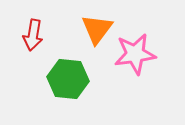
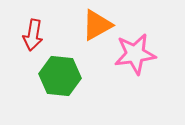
orange triangle: moved 4 px up; rotated 24 degrees clockwise
green hexagon: moved 8 px left, 3 px up
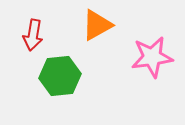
pink star: moved 17 px right, 3 px down
green hexagon: rotated 12 degrees counterclockwise
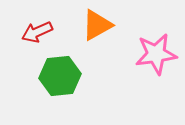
red arrow: moved 4 px right, 3 px up; rotated 56 degrees clockwise
pink star: moved 4 px right, 3 px up
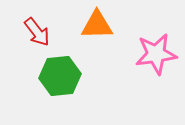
orange triangle: rotated 28 degrees clockwise
red arrow: rotated 104 degrees counterclockwise
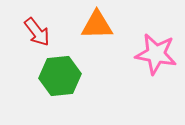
pink star: rotated 18 degrees clockwise
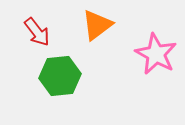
orange triangle: rotated 36 degrees counterclockwise
pink star: rotated 18 degrees clockwise
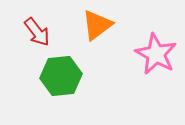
green hexagon: moved 1 px right
